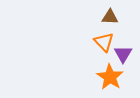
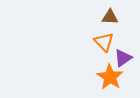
purple triangle: moved 4 px down; rotated 24 degrees clockwise
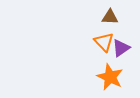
purple triangle: moved 2 px left, 10 px up
orange star: rotated 8 degrees counterclockwise
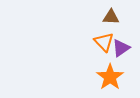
brown triangle: moved 1 px right
orange star: rotated 12 degrees clockwise
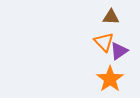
purple triangle: moved 2 px left, 3 px down
orange star: moved 2 px down
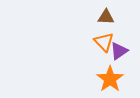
brown triangle: moved 5 px left
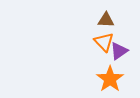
brown triangle: moved 3 px down
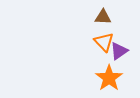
brown triangle: moved 3 px left, 3 px up
orange star: moved 1 px left, 1 px up
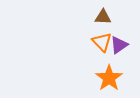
orange triangle: moved 2 px left
purple triangle: moved 6 px up
